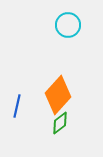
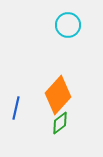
blue line: moved 1 px left, 2 px down
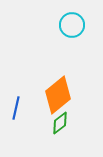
cyan circle: moved 4 px right
orange diamond: rotated 9 degrees clockwise
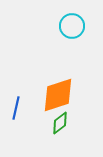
cyan circle: moved 1 px down
orange diamond: rotated 21 degrees clockwise
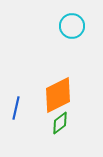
orange diamond: rotated 9 degrees counterclockwise
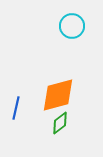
orange diamond: rotated 12 degrees clockwise
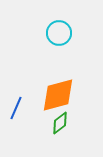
cyan circle: moved 13 px left, 7 px down
blue line: rotated 10 degrees clockwise
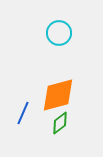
blue line: moved 7 px right, 5 px down
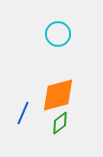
cyan circle: moved 1 px left, 1 px down
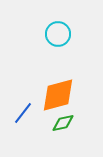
blue line: rotated 15 degrees clockwise
green diamond: moved 3 px right; rotated 25 degrees clockwise
